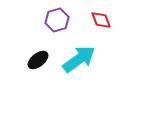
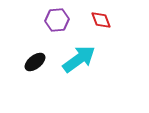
purple hexagon: rotated 10 degrees clockwise
black ellipse: moved 3 px left, 2 px down
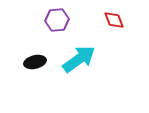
red diamond: moved 13 px right
black ellipse: rotated 25 degrees clockwise
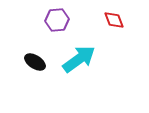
black ellipse: rotated 45 degrees clockwise
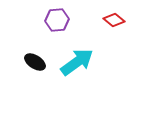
red diamond: rotated 30 degrees counterclockwise
cyan arrow: moved 2 px left, 3 px down
